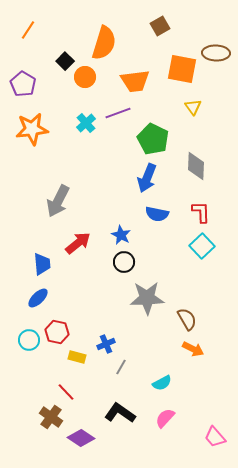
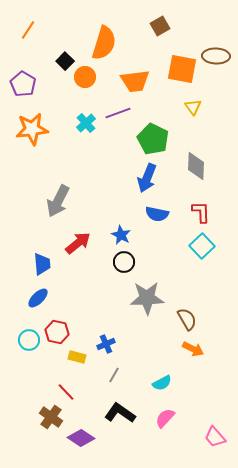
brown ellipse: moved 3 px down
gray line: moved 7 px left, 8 px down
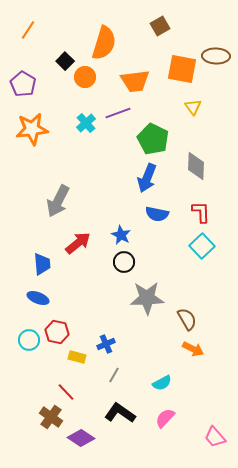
blue ellipse: rotated 65 degrees clockwise
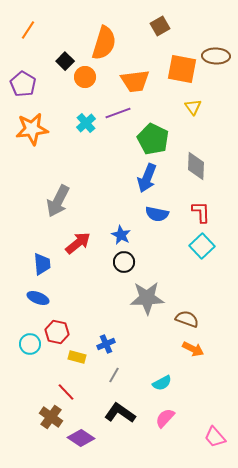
brown semicircle: rotated 40 degrees counterclockwise
cyan circle: moved 1 px right, 4 px down
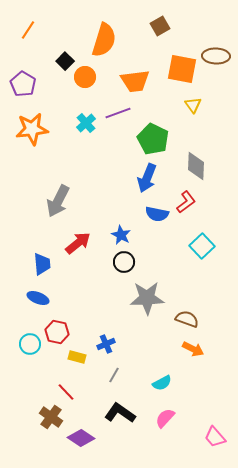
orange semicircle: moved 3 px up
yellow triangle: moved 2 px up
red L-shape: moved 15 px left, 10 px up; rotated 55 degrees clockwise
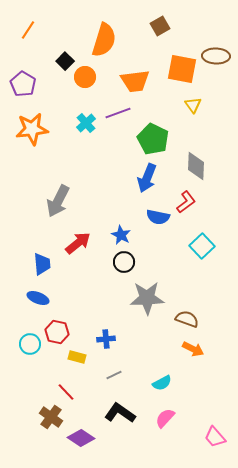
blue semicircle: moved 1 px right, 3 px down
blue cross: moved 5 px up; rotated 18 degrees clockwise
gray line: rotated 35 degrees clockwise
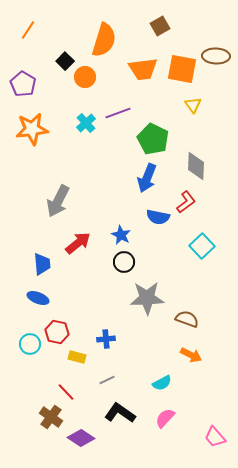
orange trapezoid: moved 8 px right, 12 px up
orange arrow: moved 2 px left, 6 px down
gray line: moved 7 px left, 5 px down
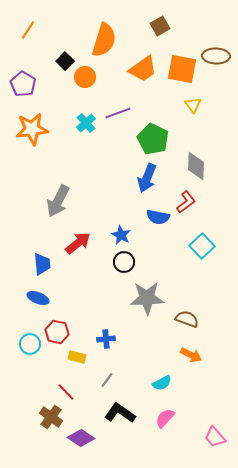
orange trapezoid: rotated 28 degrees counterclockwise
gray line: rotated 28 degrees counterclockwise
